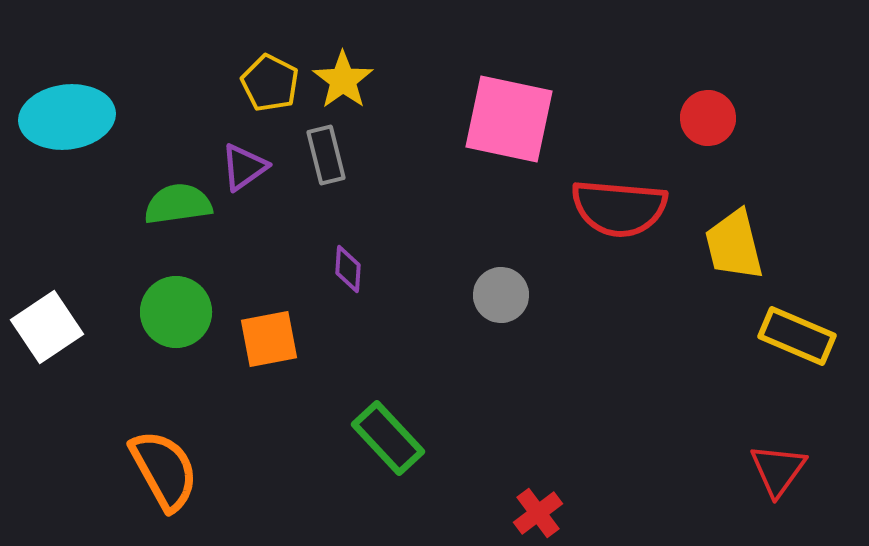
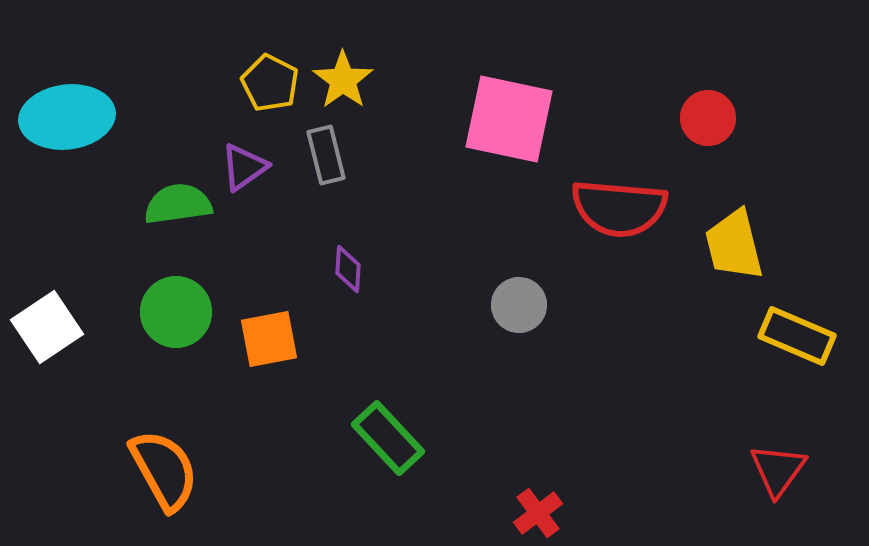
gray circle: moved 18 px right, 10 px down
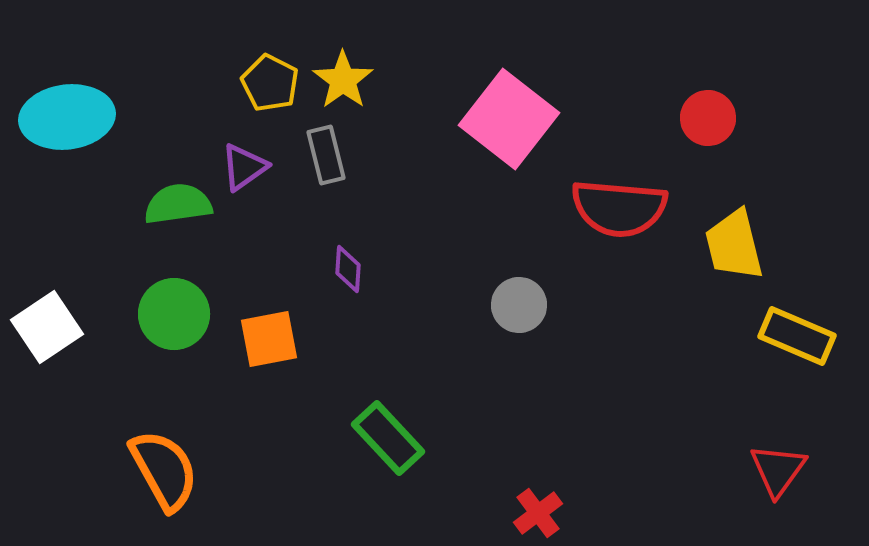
pink square: rotated 26 degrees clockwise
green circle: moved 2 px left, 2 px down
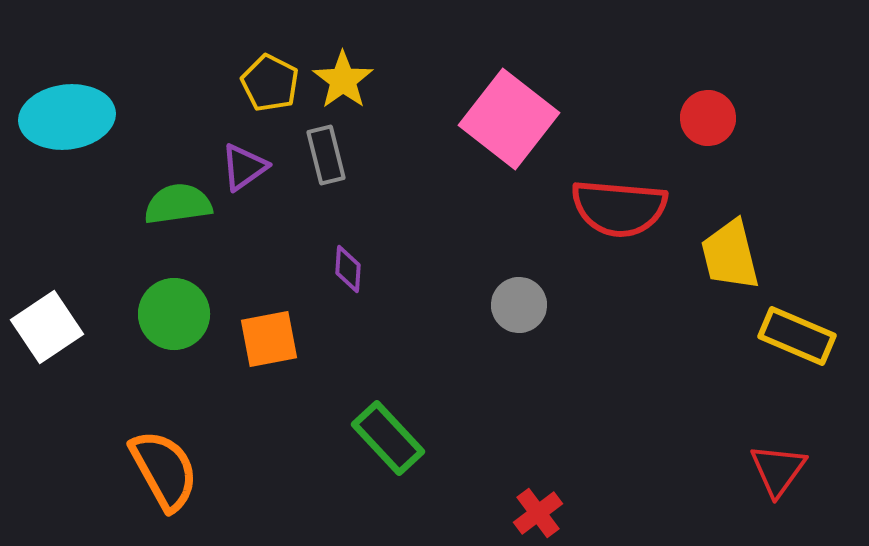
yellow trapezoid: moved 4 px left, 10 px down
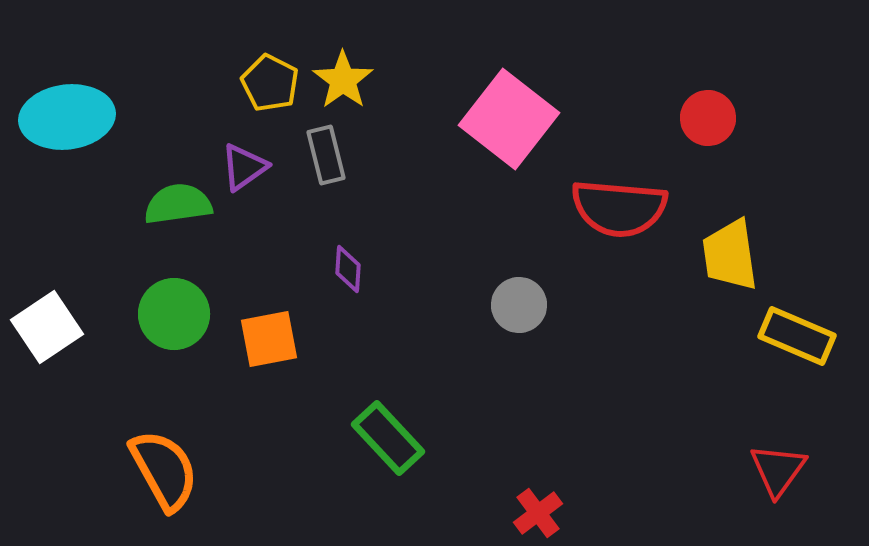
yellow trapezoid: rotated 6 degrees clockwise
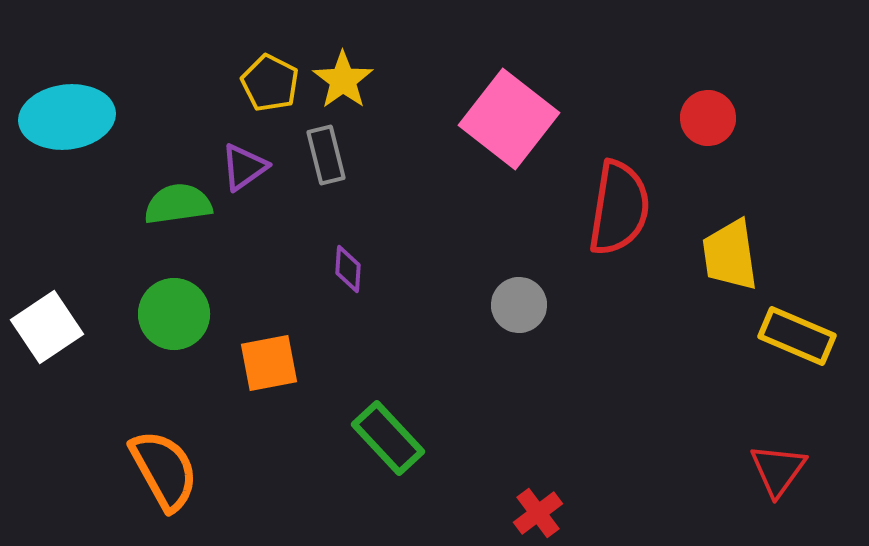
red semicircle: rotated 86 degrees counterclockwise
orange square: moved 24 px down
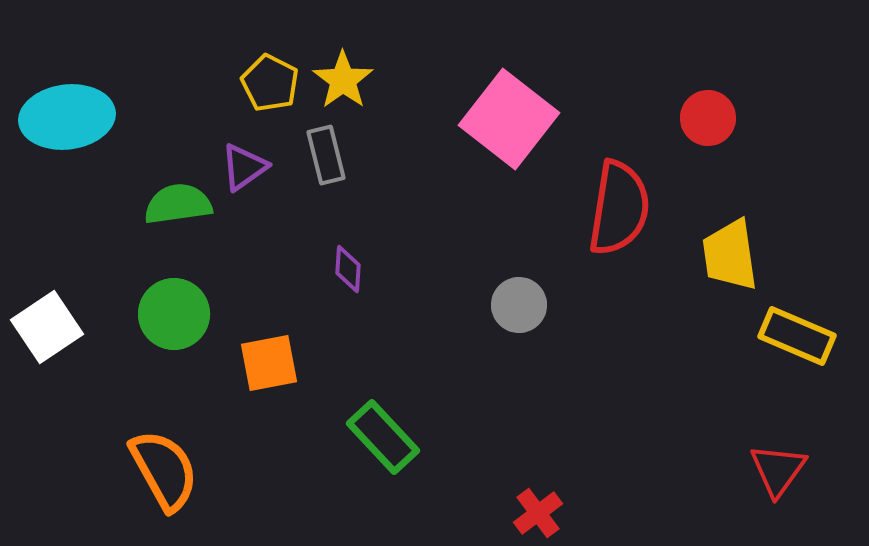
green rectangle: moved 5 px left, 1 px up
